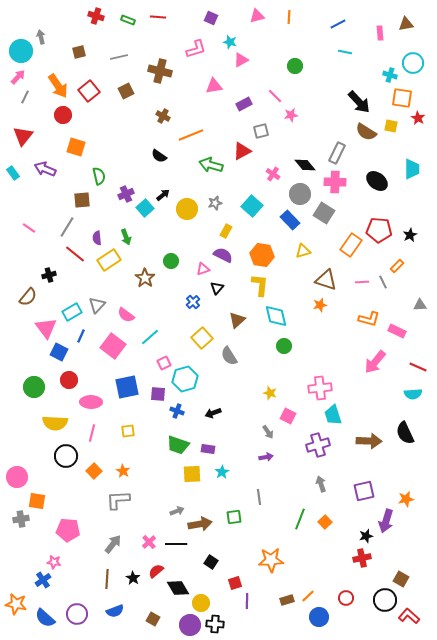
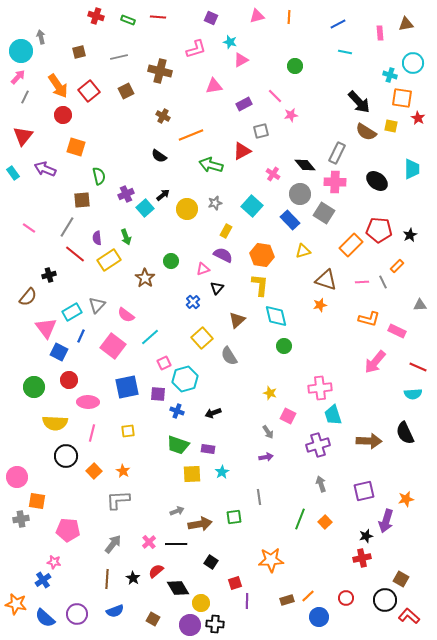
orange rectangle at (351, 245): rotated 10 degrees clockwise
pink ellipse at (91, 402): moved 3 px left
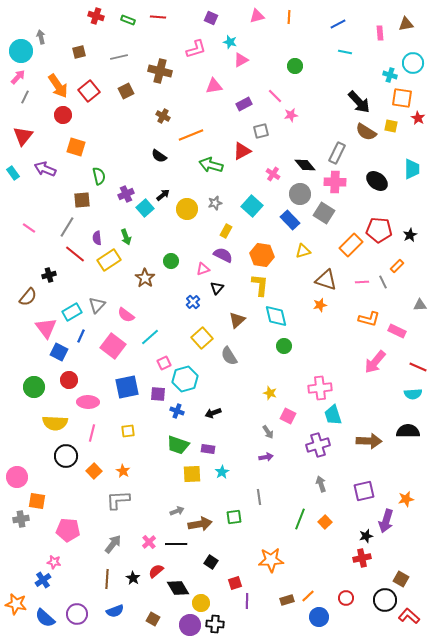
black semicircle at (405, 433): moved 3 px right, 2 px up; rotated 115 degrees clockwise
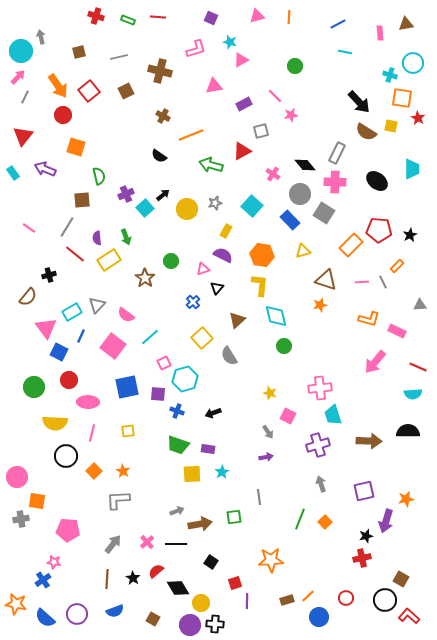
pink cross at (149, 542): moved 2 px left
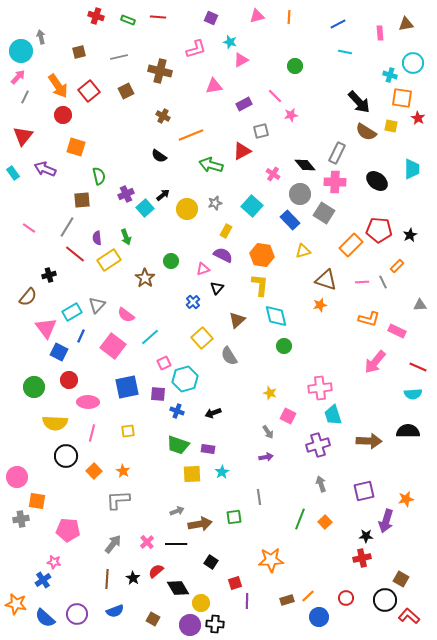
black star at (366, 536): rotated 16 degrees clockwise
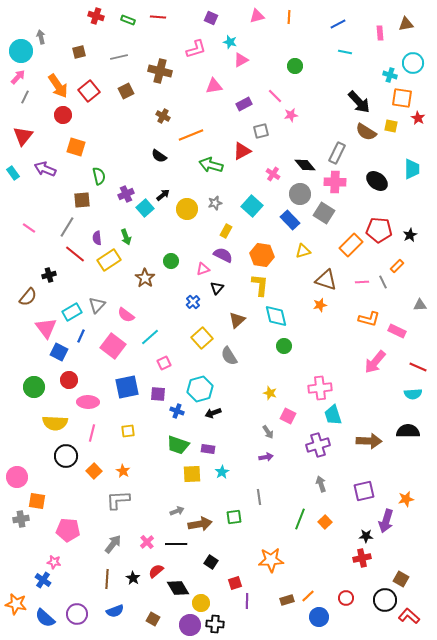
cyan hexagon at (185, 379): moved 15 px right, 10 px down
blue cross at (43, 580): rotated 21 degrees counterclockwise
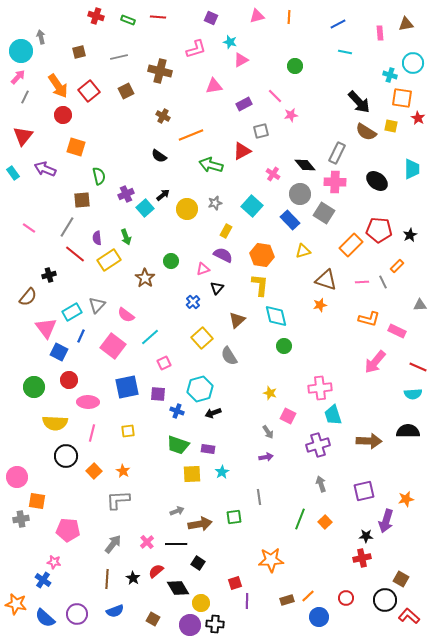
black square at (211, 562): moved 13 px left, 1 px down
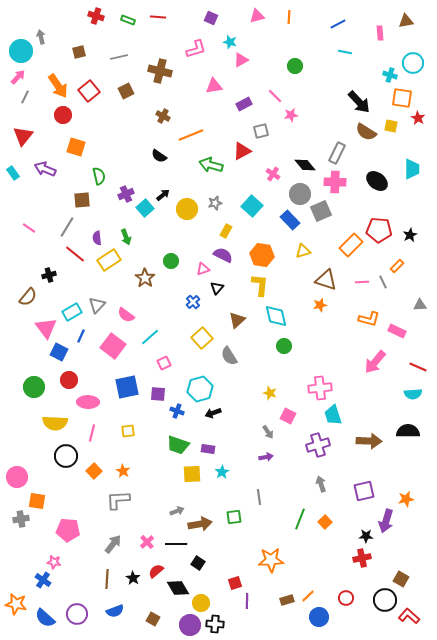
brown triangle at (406, 24): moved 3 px up
gray square at (324, 213): moved 3 px left, 2 px up; rotated 35 degrees clockwise
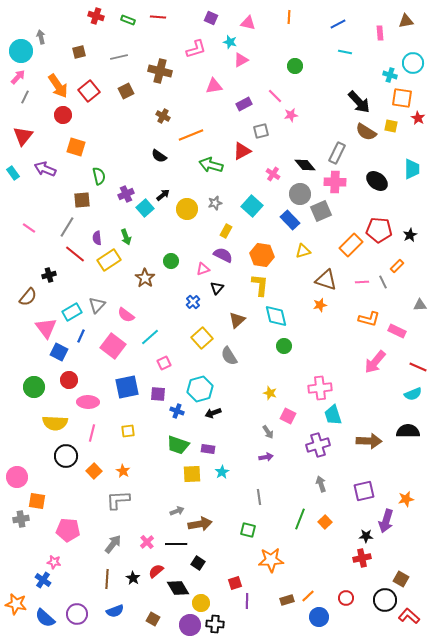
pink triangle at (257, 16): moved 9 px left, 7 px down; rotated 28 degrees clockwise
cyan semicircle at (413, 394): rotated 18 degrees counterclockwise
green square at (234, 517): moved 14 px right, 13 px down; rotated 21 degrees clockwise
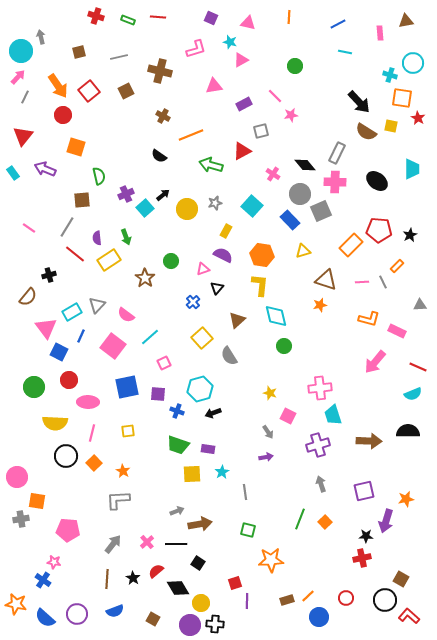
orange square at (94, 471): moved 8 px up
gray line at (259, 497): moved 14 px left, 5 px up
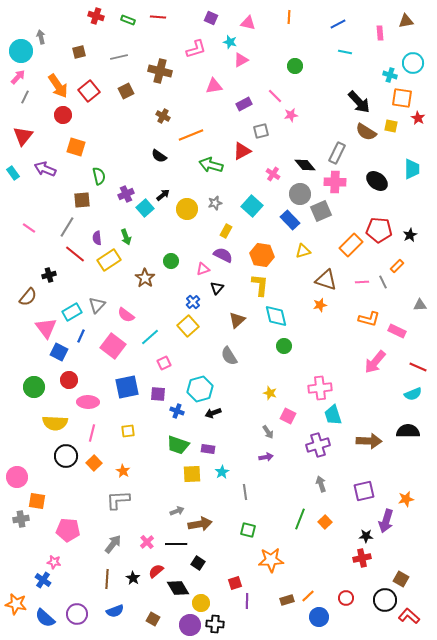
yellow square at (202, 338): moved 14 px left, 12 px up
